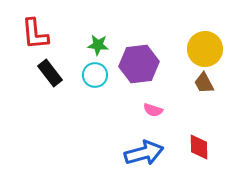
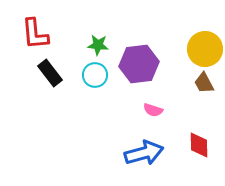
red diamond: moved 2 px up
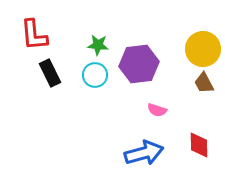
red L-shape: moved 1 px left, 1 px down
yellow circle: moved 2 px left
black rectangle: rotated 12 degrees clockwise
pink semicircle: moved 4 px right
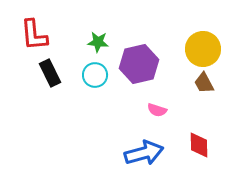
green star: moved 3 px up
purple hexagon: rotated 6 degrees counterclockwise
